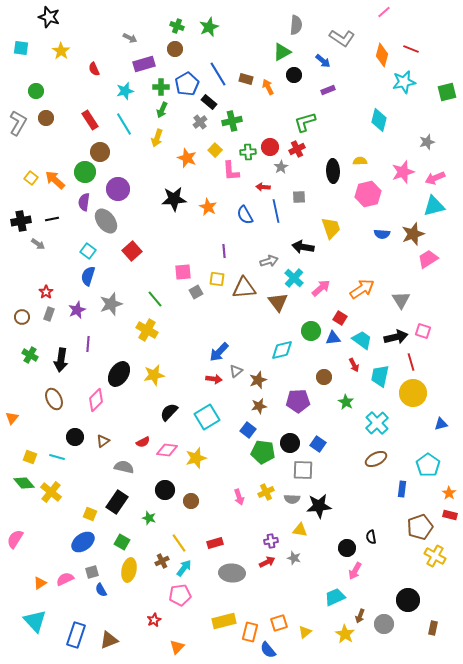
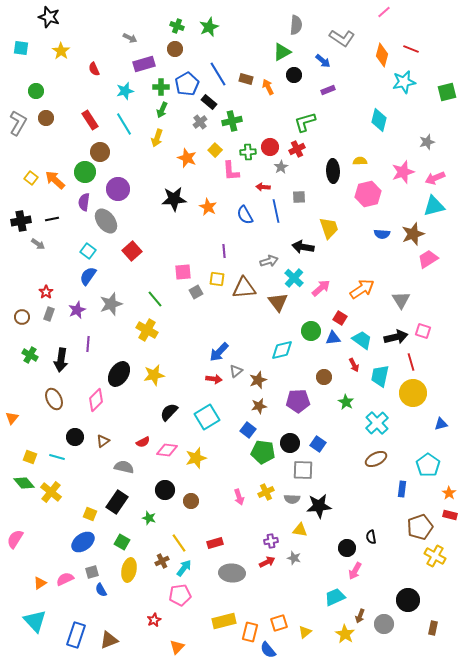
yellow trapezoid at (331, 228): moved 2 px left
blue semicircle at (88, 276): rotated 18 degrees clockwise
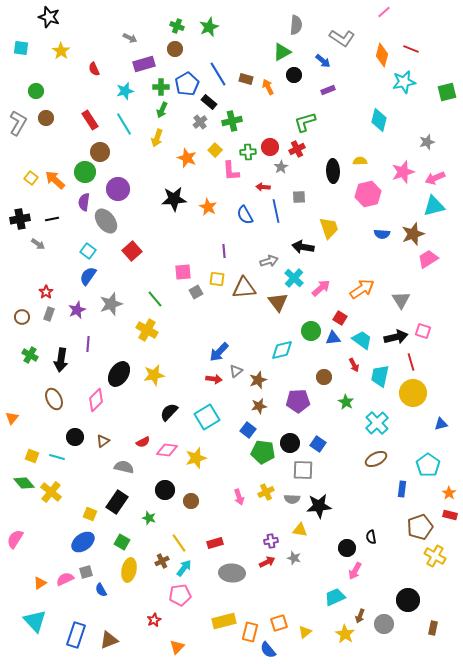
black cross at (21, 221): moved 1 px left, 2 px up
yellow square at (30, 457): moved 2 px right, 1 px up
gray square at (92, 572): moved 6 px left
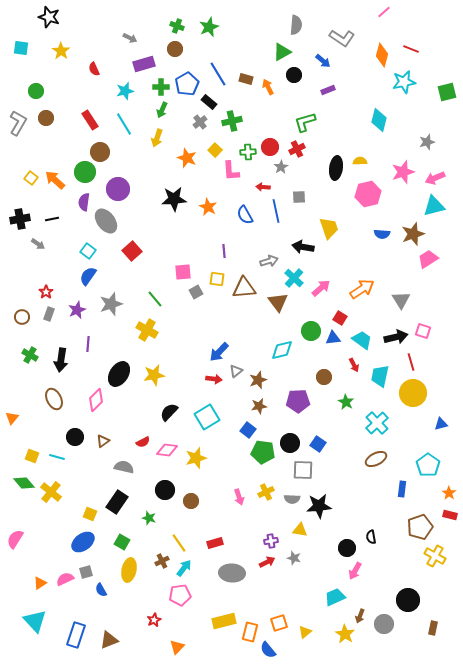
black ellipse at (333, 171): moved 3 px right, 3 px up; rotated 10 degrees clockwise
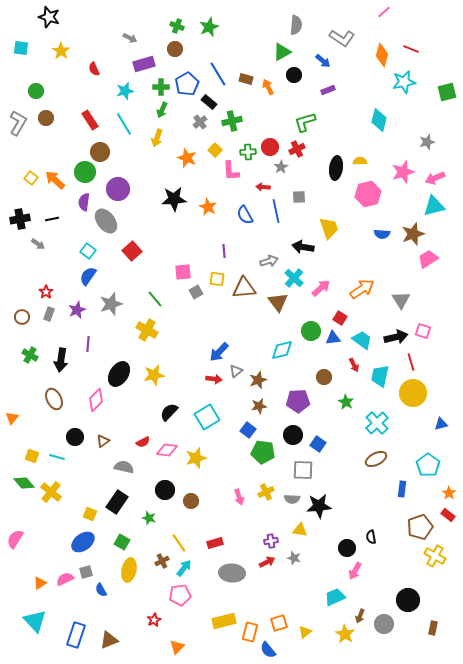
black circle at (290, 443): moved 3 px right, 8 px up
red rectangle at (450, 515): moved 2 px left; rotated 24 degrees clockwise
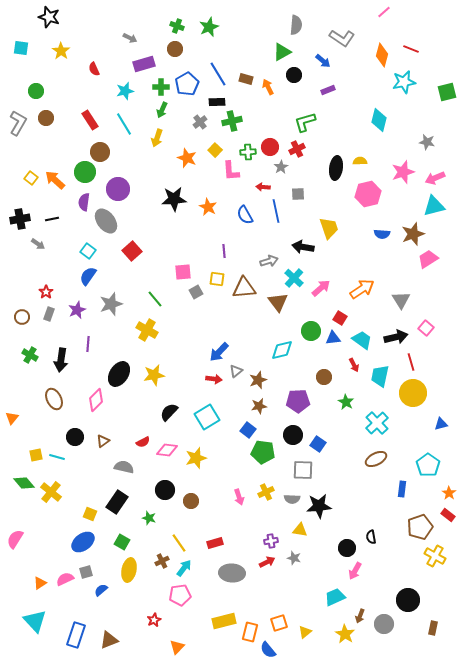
black rectangle at (209, 102): moved 8 px right; rotated 42 degrees counterclockwise
gray star at (427, 142): rotated 28 degrees clockwise
gray square at (299, 197): moved 1 px left, 3 px up
pink square at (423, 331): moved 3 px right, 3 px up; rotated 21 degrees clockwise
yellow square at (32, 456): moved 4 px right, 1 px up; rotated 32 degrees counterclockwise
blue semicircle at (101, 590): rotated 80 degrees clockwise
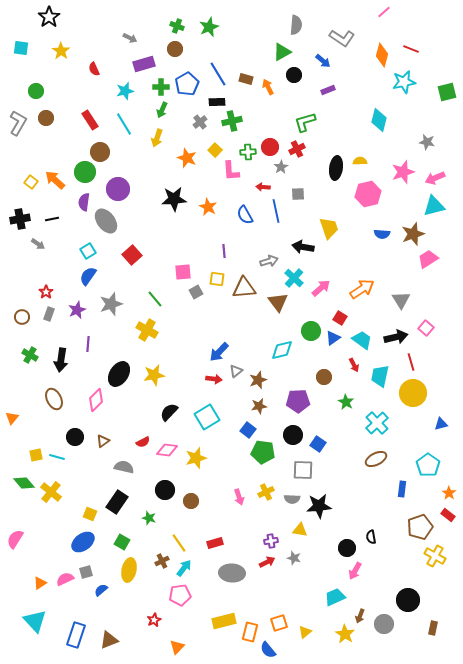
black star at (49, 17): rotated 20 degrees clockwise
yellow square at (31, 178): moved 4 px down
cyan square at (88, 251): rotated 21 degrees clockwise
red square at (132, 251): moved 4 px down
blue triangle at (333, 338): rotated 28 degrees counterclockwise
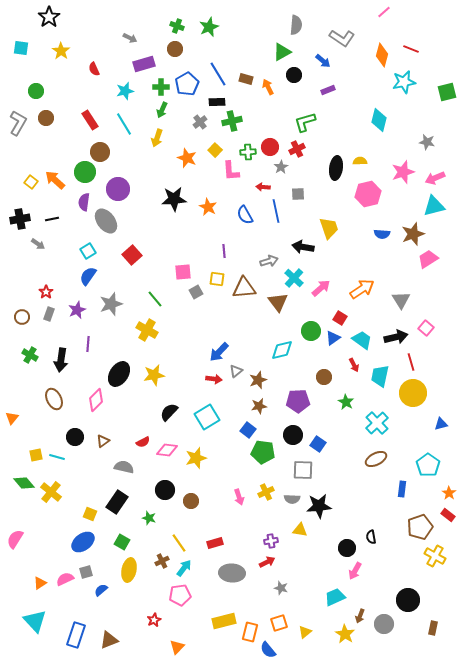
gray star at (294, 558): moved 13 px left, 30 px down
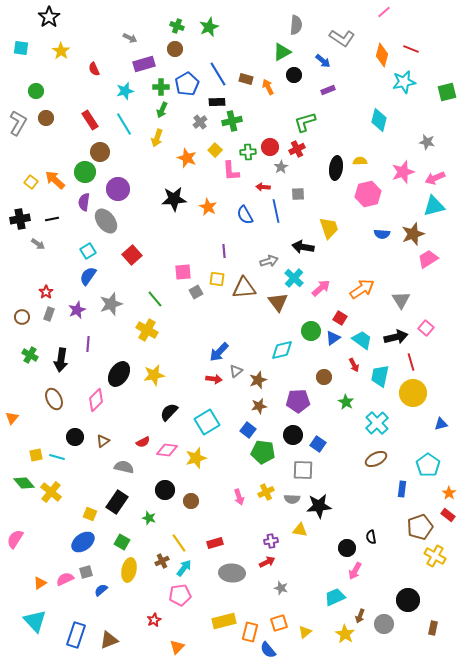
cyan square at (207, 417): moved 5 px down
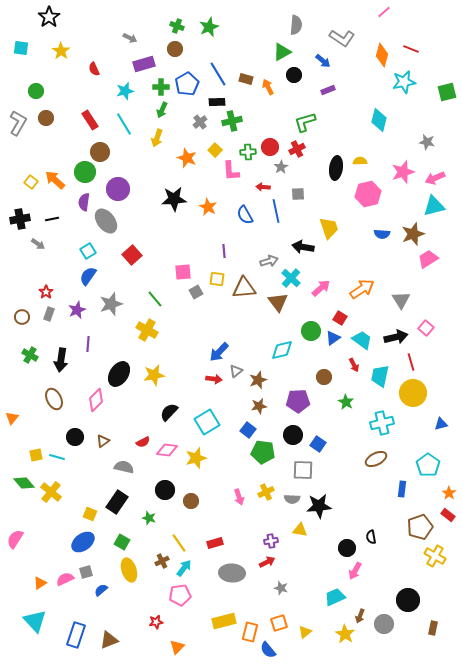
cyan cross at (294, 278): moved 3 px left
cyan cross at (377, 423): moved 5 px right; rotated 30 degrees clockwise
yellow ellipse at (129, 570): rotated 30 degrees counterclockwise
red star at (154, 620): moved 2 px right, 2 px down; rotated 16 degrees clockwise
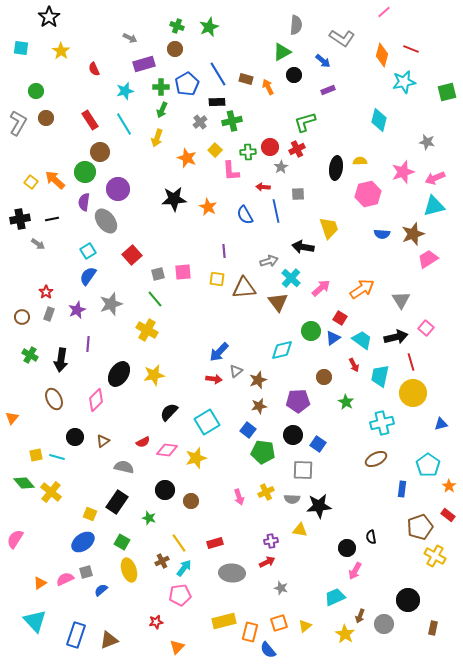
gray square at (196, 292): moved 38 px left, 18 px up; rotated 16 degrees clockwise
orange star at (449, 493): moved 7 px up
yellow triangle at (305, 632): moved 6 px up
